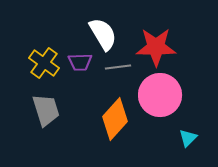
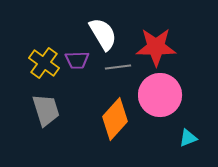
purple trapezoid: moved 3 px left, 2 px up
cyan triangle: rotated 24 degrees clockwise
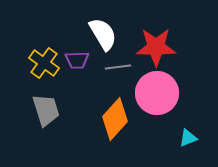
pink circle: moved 3 px left, 2 px up
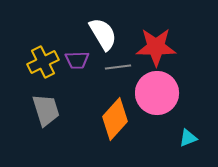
yellow cross: moved 1 px left, 1 px up; rotated 28 degrees clockwise
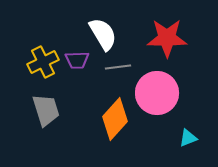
red star: moved 11 px right, 9 px up
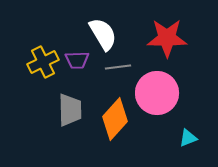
gray trapezoid: moved 24 px right; rotated 16 degrees clockwise
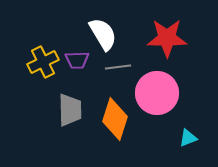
orange diamond: rotated 24 degrees counterclockwise
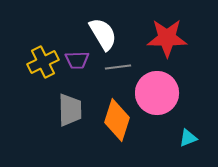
orange diamond: moved 2 px right, 1 px down
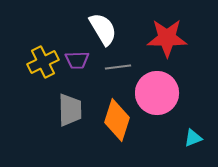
white semicircle: moved 5 px up
cyan triangle: moved 5 px right
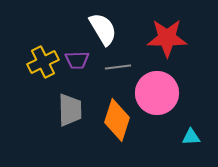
cyan triangle: moved 2 px left, 1 px up; rotated 18 degrees clockwise
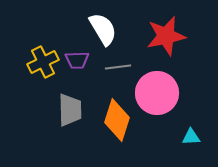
red star: moved 1 px left, 2 px up; rotated 12 degrees counterclockwise
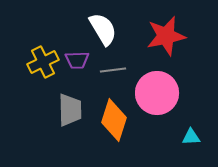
gray line: moved 5 px left, 3 px down
orange diamond: moved 3 px left
